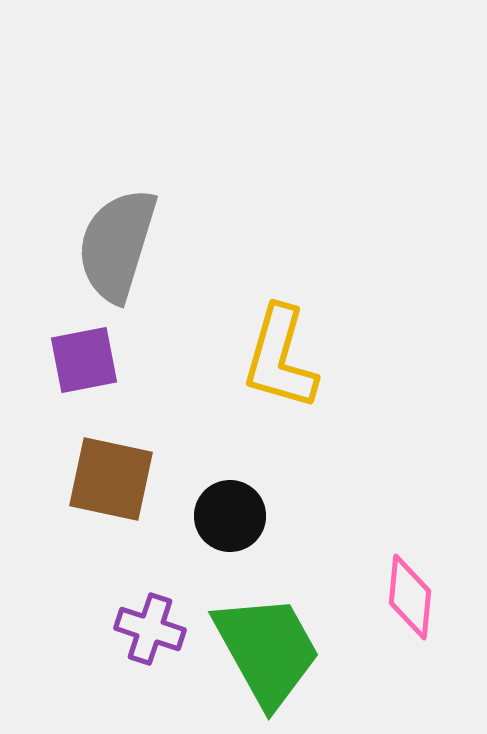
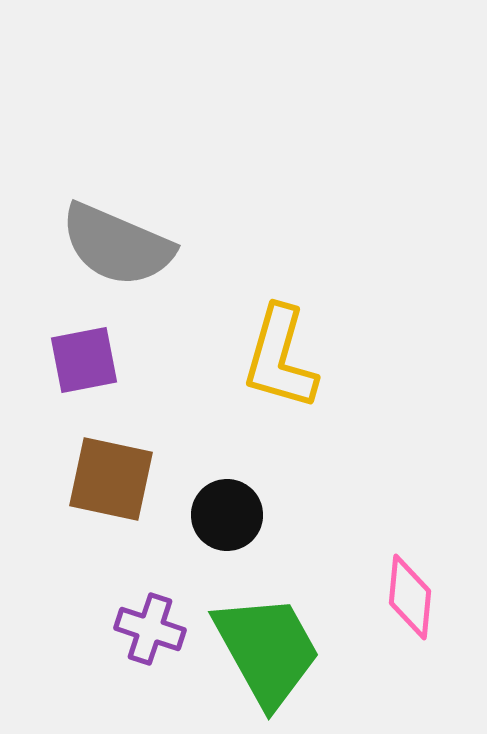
gray semicircle: rotated 84 degrees counterclockwise
black circle: moved 3 px left, 1 px up
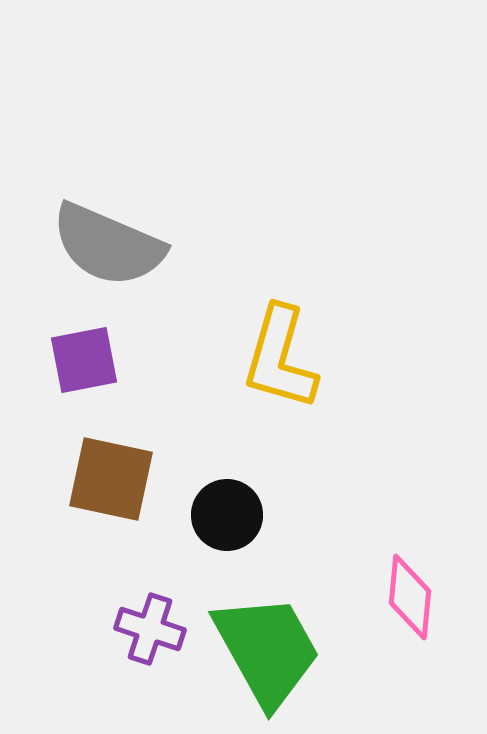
gray semicircle: moved 9 px left
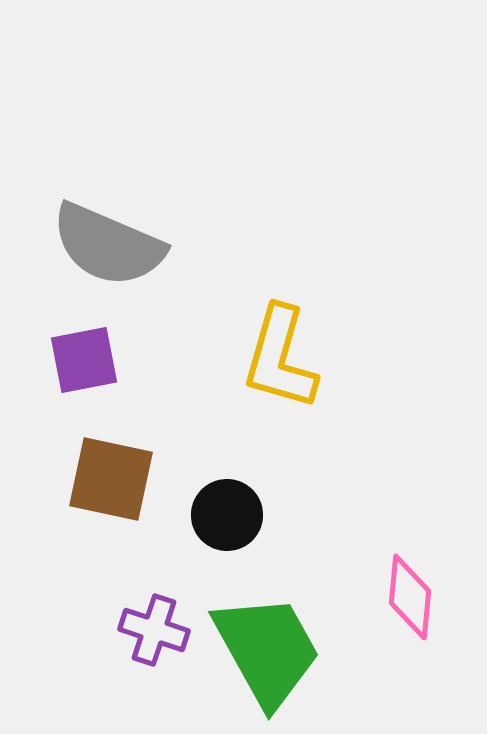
purple cross: moved 4 px right, 1 px down
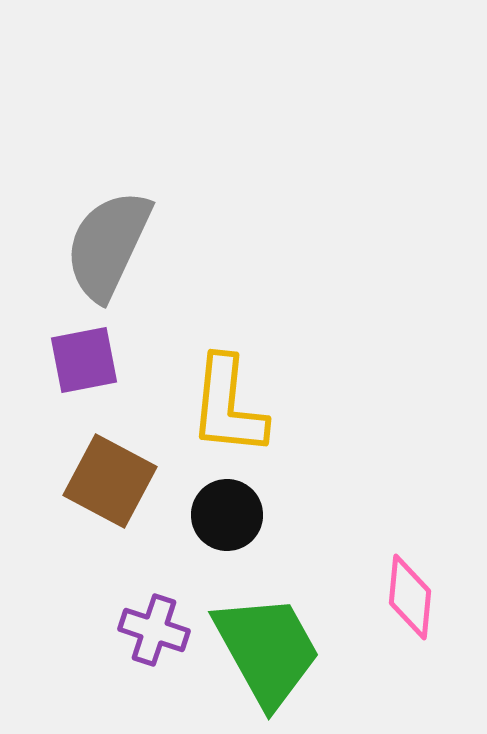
gray semicircle: rotated 92 degrees clockwise
yellow L-shape: moved 52 px left, 48 px down; rotated 10 degrees counterclockwise
brown square: moved 1 px left, 2 px down; rotated 16 degrees clockwise
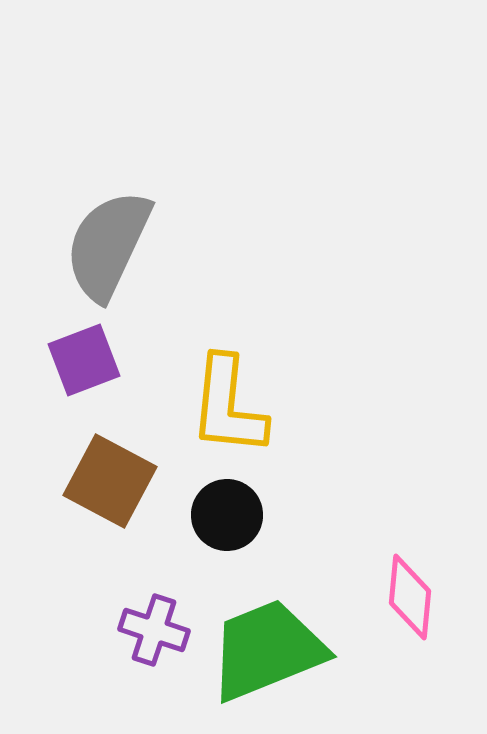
purple square: rotated 10 degrees counterclockwise
green trapezoid: rotated 83 degrees counterclockwise
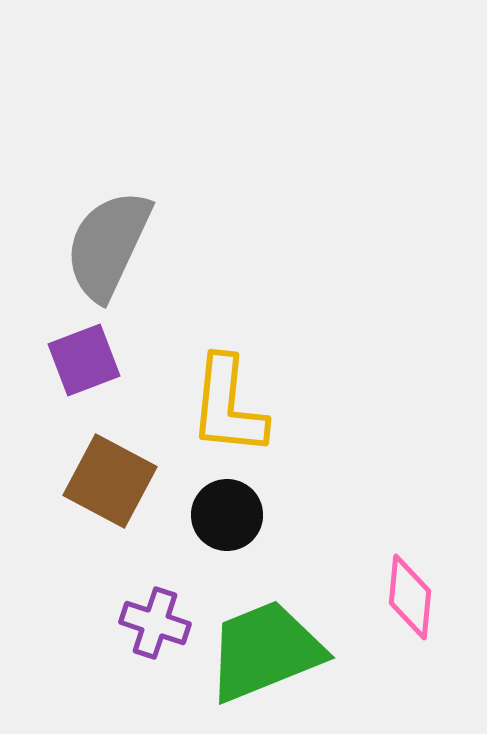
purple cross: moved 1 px right, 7 px up
green trapezoid: moved 2 px left, 1 px down
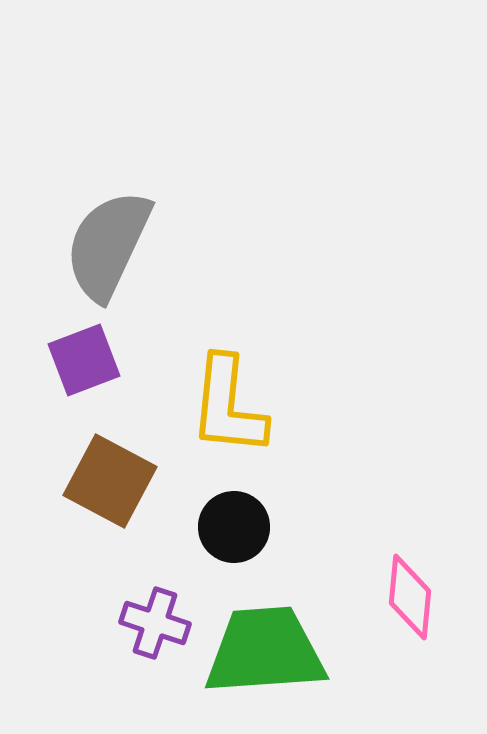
black circle: moved 7 px right, 12 px down
green trapezoid: rotated 18 degrees clockwise
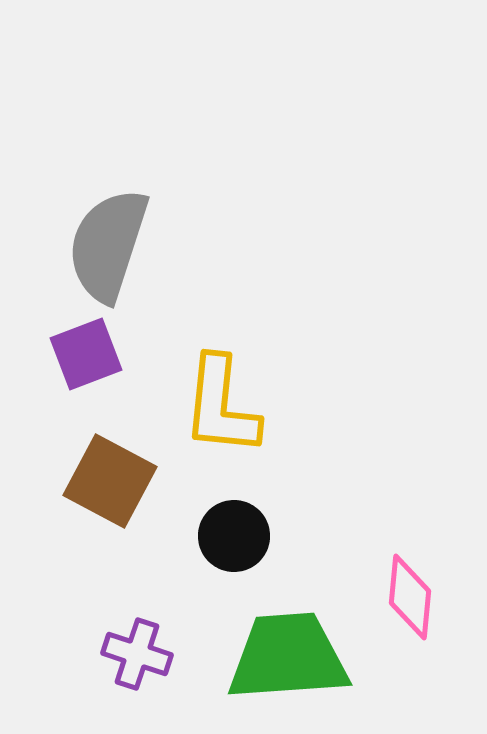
gray semicircle: rotated 7 degrees counterclockwise
purple square: moved 2 px right, 6 px up
yellow L-shape: moved 7 px left
black circle: moved 9 px down
purple cross: moved 18 px left, 31 px down
green trapezoid: moved 23 px right, 6 px down
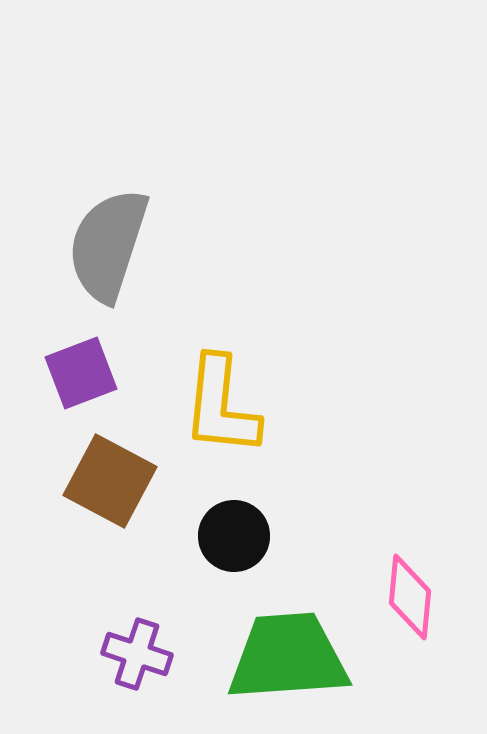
purple square: moved 5 px left, 19 px down
